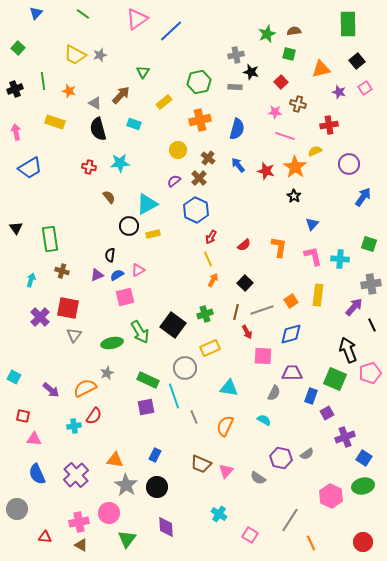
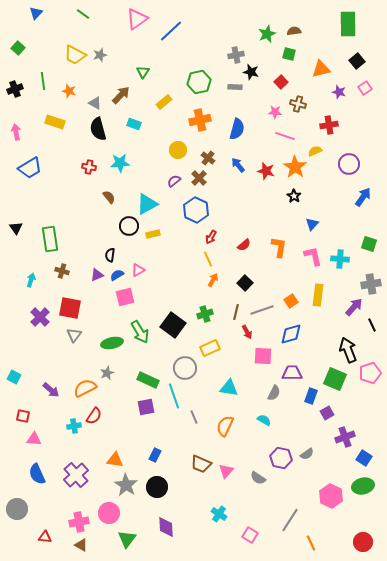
red square at (68, 308): moved 2 px right
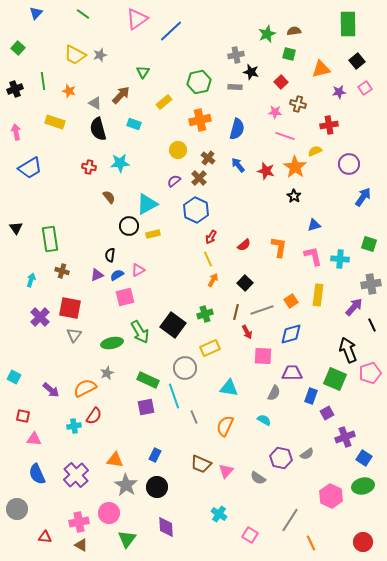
purple star at (339, 92): rotated 24 degrees counterclockwise
blue triangle at (312, 224): moved 2 px right, 1 px down; rotated 32 degrees clockwise
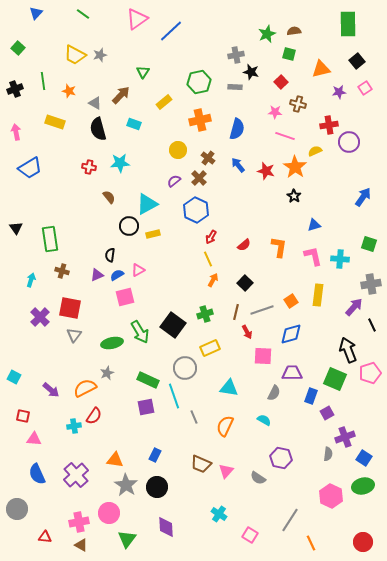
purple circle at (349, 164): moved 22 px up
gray semicircle at (307, 454): moved 21 px right; rotated 48 degrees counterclockwise
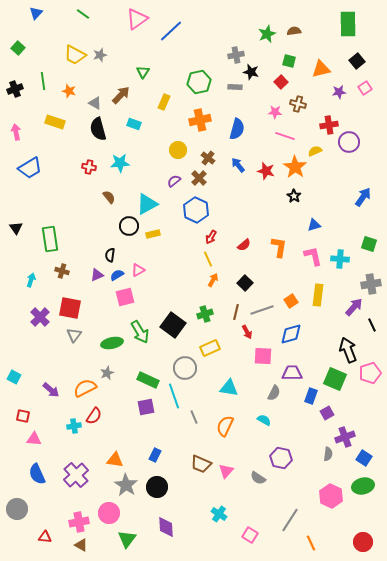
green square at (289, 54): moved 7 px down
yellow rectangle at (164, 102): rotated 28 degrees counterclockwise
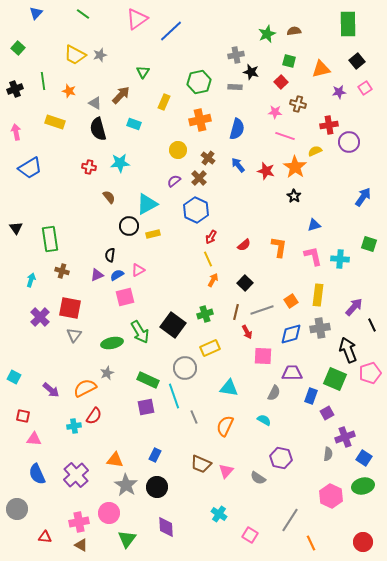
gray cross at (371, 284): moved 51 px left, 44 px down
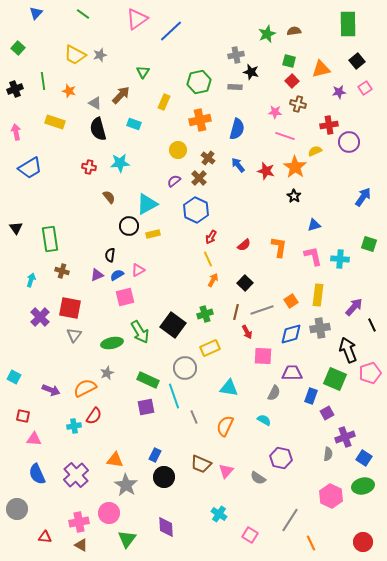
red square at (281, 82): moved 11 px right, 1 px up
purple arrow at (51, 390): rotated 18 degrees counterclockwise
black circle at (157, 487): moved 7 px right, 10 px up
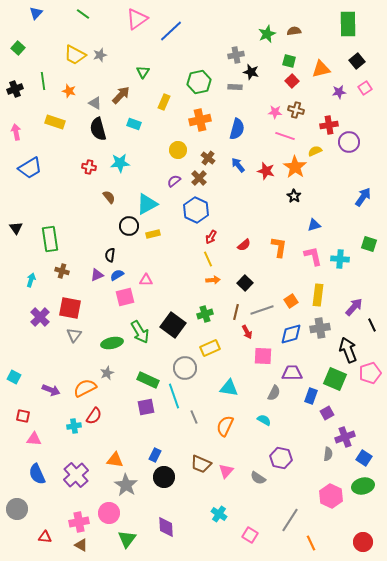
brown cross at (298, 104): moved 2 px left, 6 px down
pink triangle at (138, 270): moved 8 px right, 10 px down; rotated 32 degrees clockwise
orange arrow at (213, 280): rotated 56 degrees clockwise
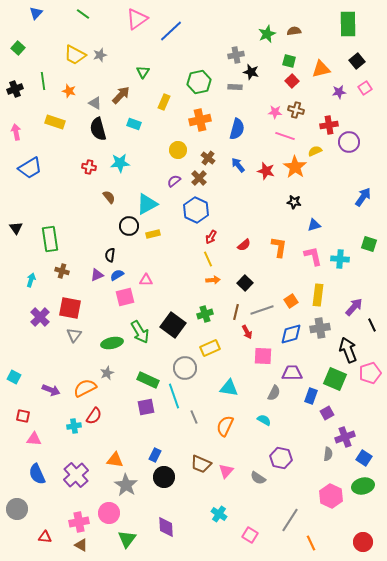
black star at (294, 196): moved 6 px down; rotated 24 degrees counterclockwise
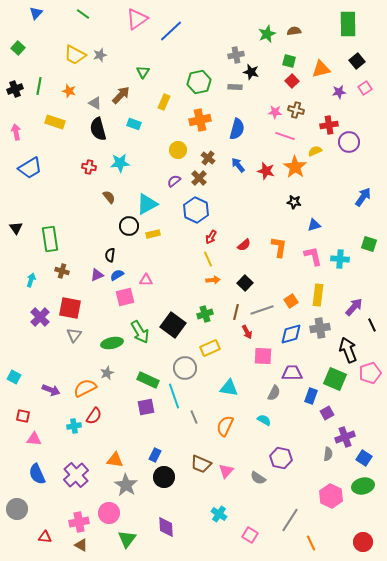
green line at (43, 81): moved 4 px left, 5 px down; rotated 18 degrees clockwise
